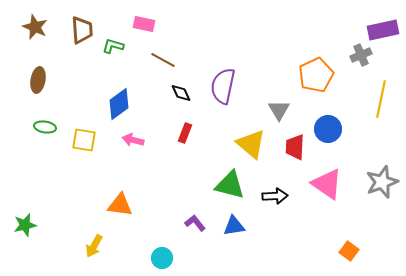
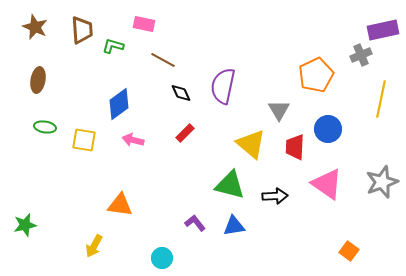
red rectangle: rotated 24 degrees clockwise
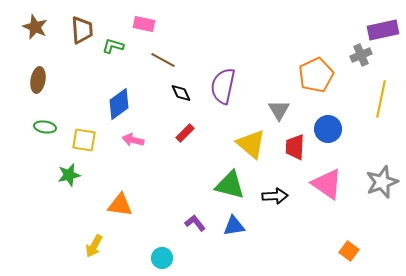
green star: moved 44 px right, 50 px up
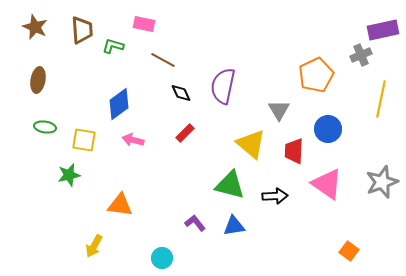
red trapezoid: moved 1 px left, 4 px down
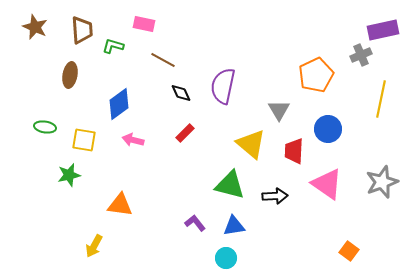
brown ellipse: moved 32 px right, 5 px up
cyan circle: moved 64 px right
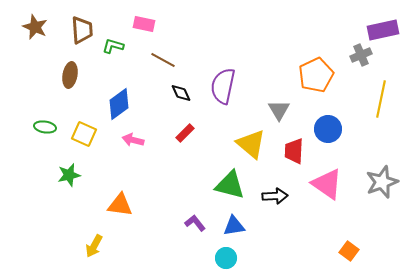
yellow square: moved 6 px up; rotated 15 degrees clockwise
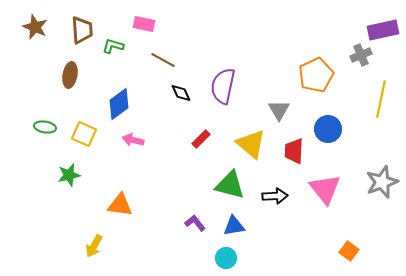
red rectangle: moved 16 px right, 6 px down
pink triangle: moved 2 px left, 5 px down; rotated 16 degrees clockwise
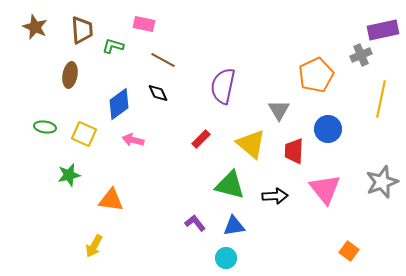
black diamond: moved 23 px left
orange triangle: moved 9 px left, 5 px up
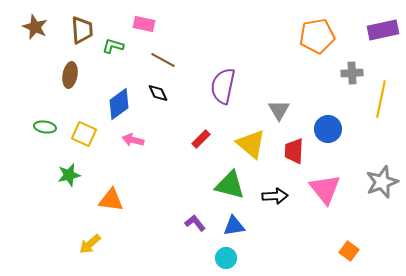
gray cross: moved 9 px left, 18 px down; rotated 20 degrees clockwise
orange pentagon: moved 1 px right, 39 px up; rotated 16 degrees clockwise
yellow arrow: moved 4 px left, 2 px up; rotated 20 degrees clockwise
